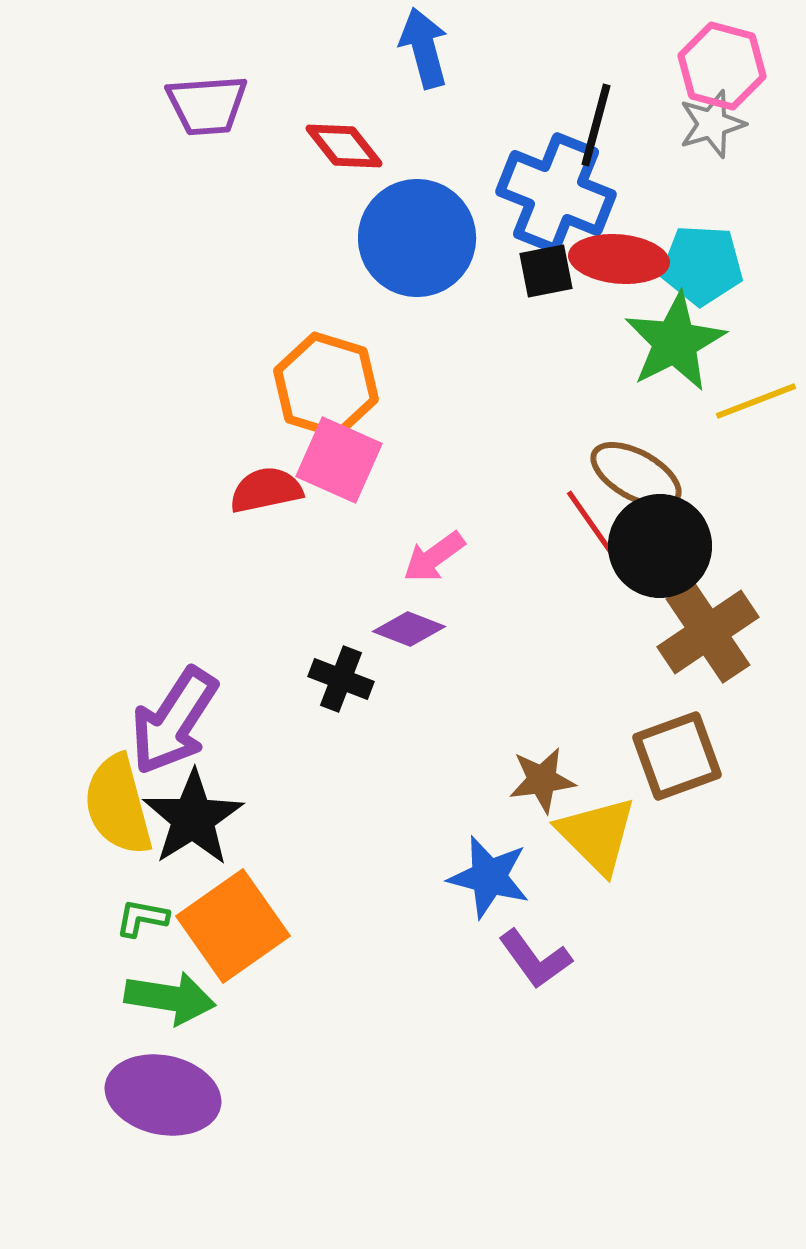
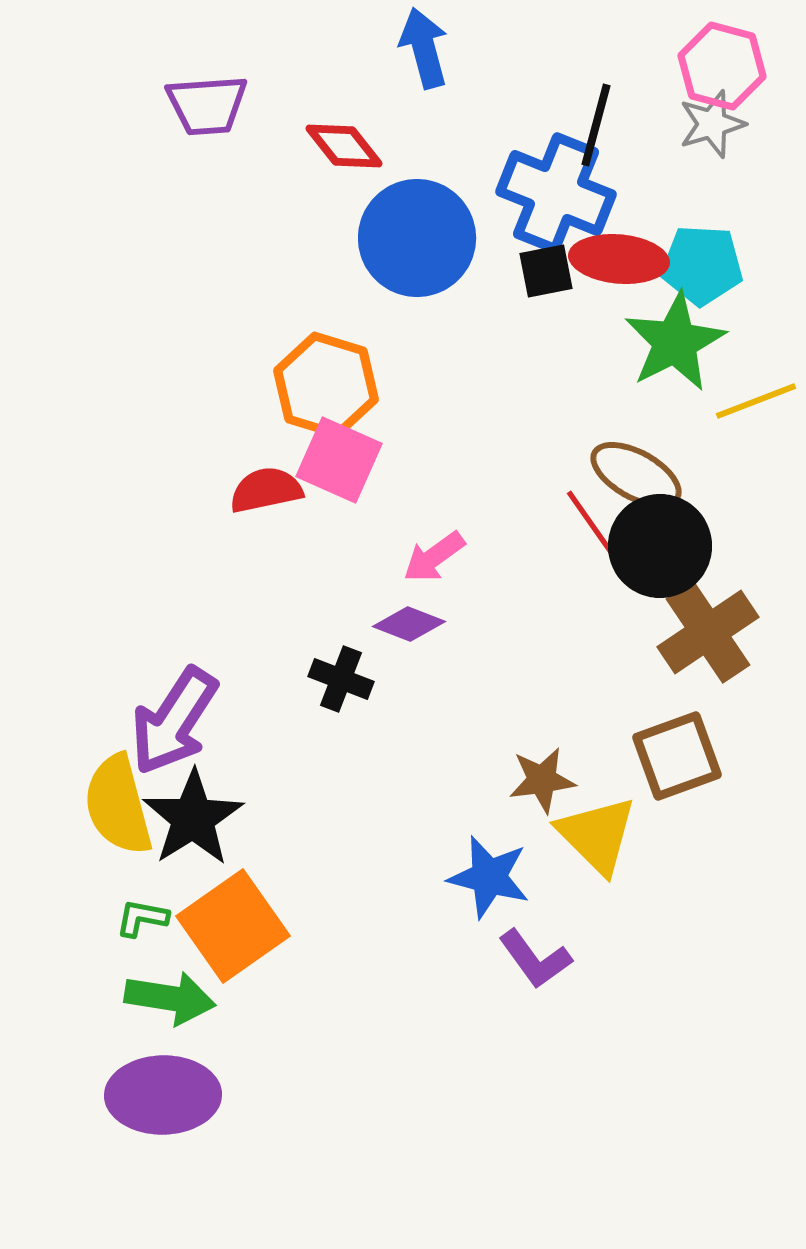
purple diamond: moved 5 px up
purple ellipse: rotated 13 degrees counterclockwise
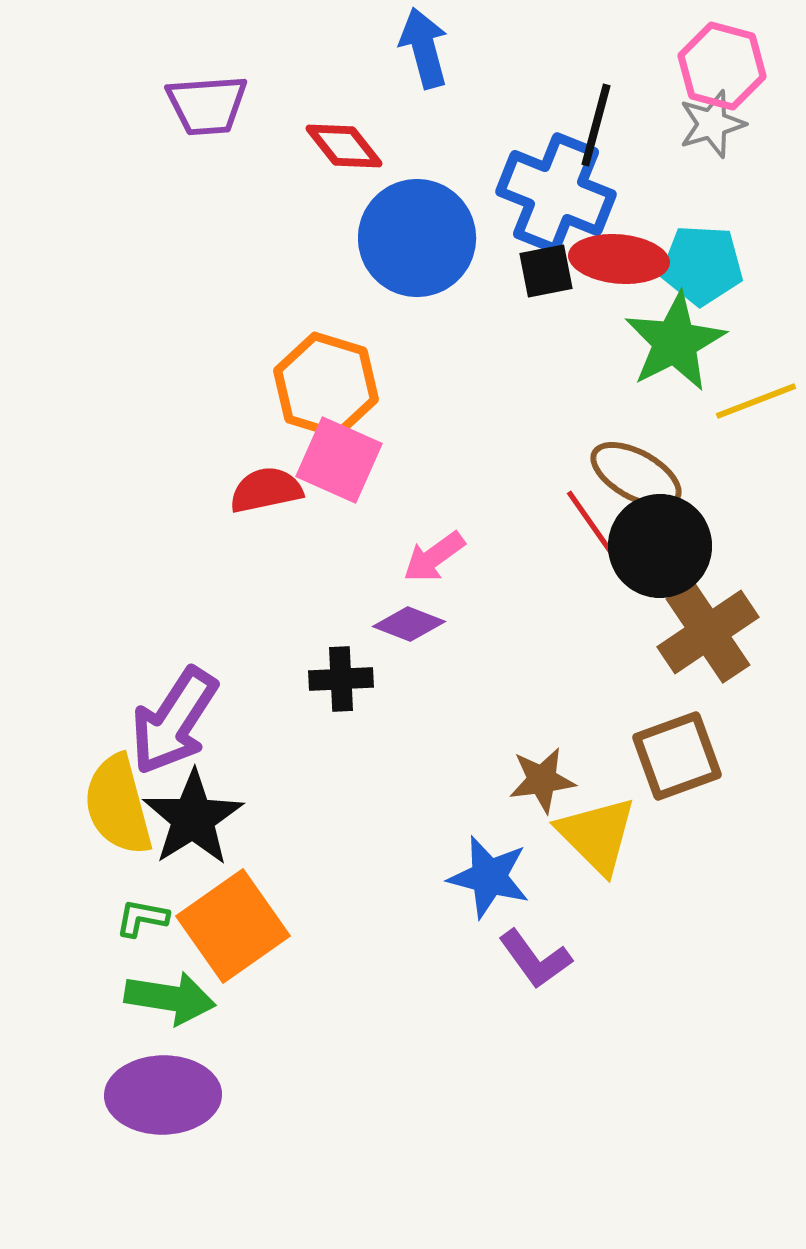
black cross: rotated 24 degrees counterclockwise
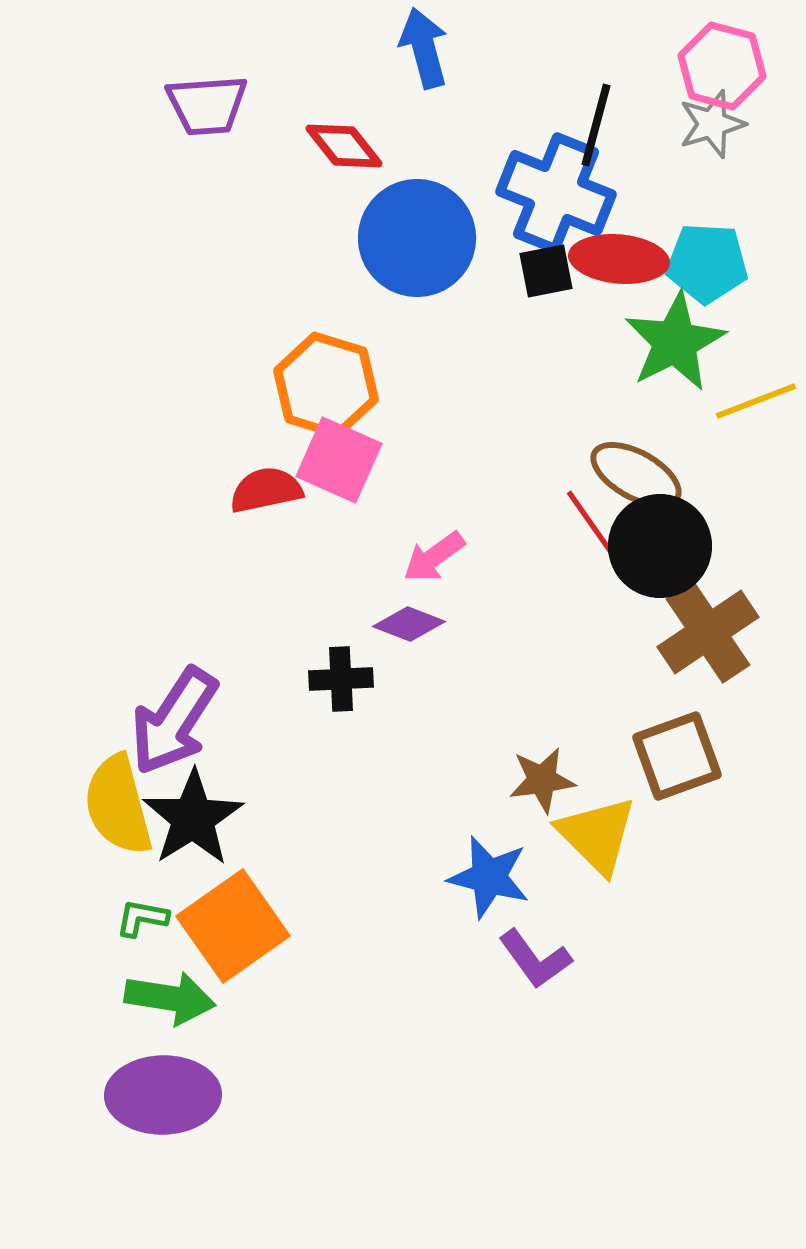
cyan pentagon: moved 5 px right, 2 px up
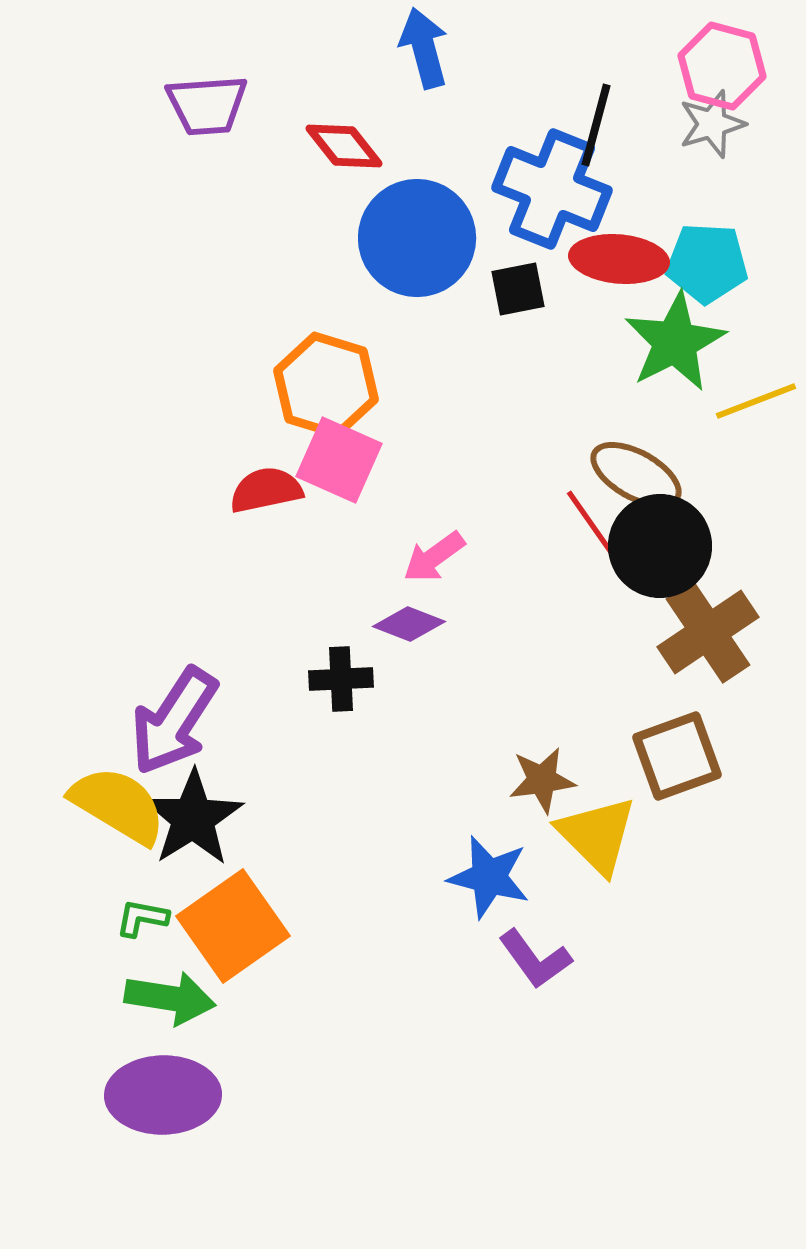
blue cross: moved 4 px left, 4 px up
black square: moved 28 px left, 18 px down
yellow semicircle: rotated 136 degrees clockwise
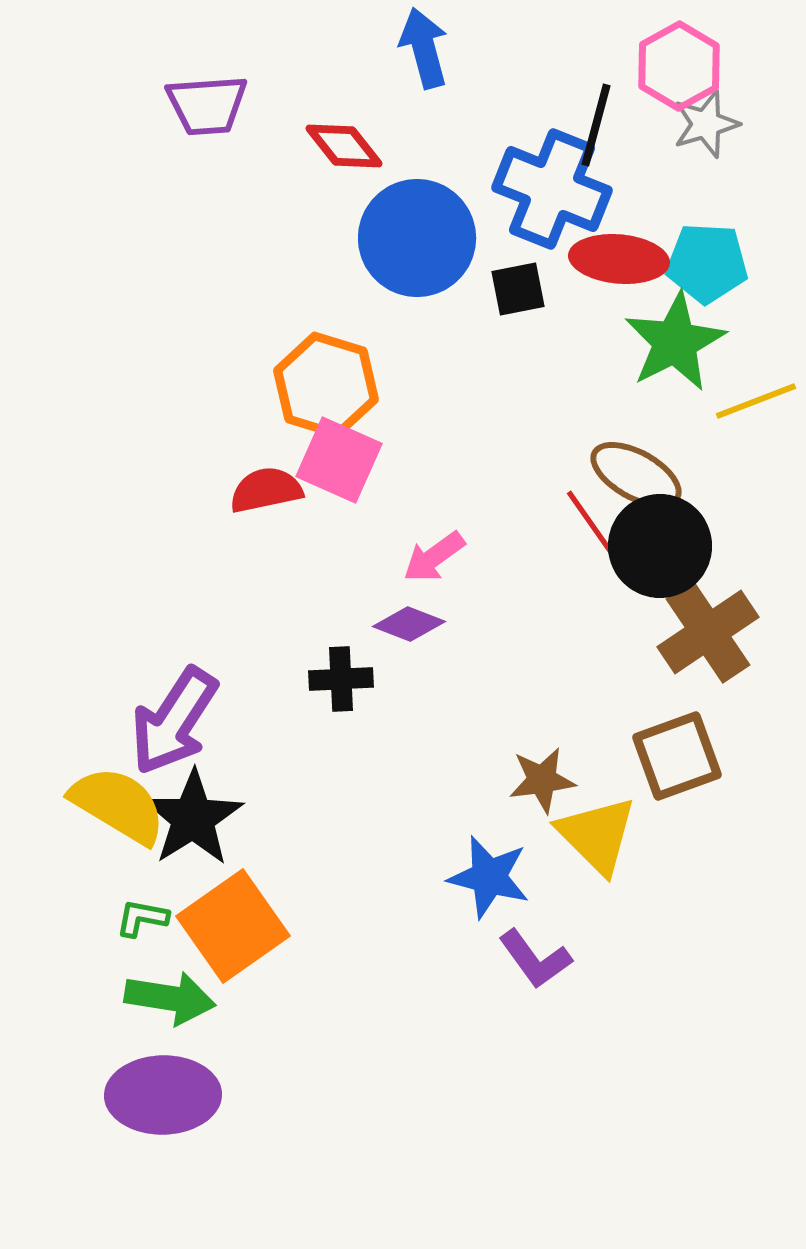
pink hexagon: moved 43 px left; rotated 16 degrees clockwise
gray star: moved 6 px left
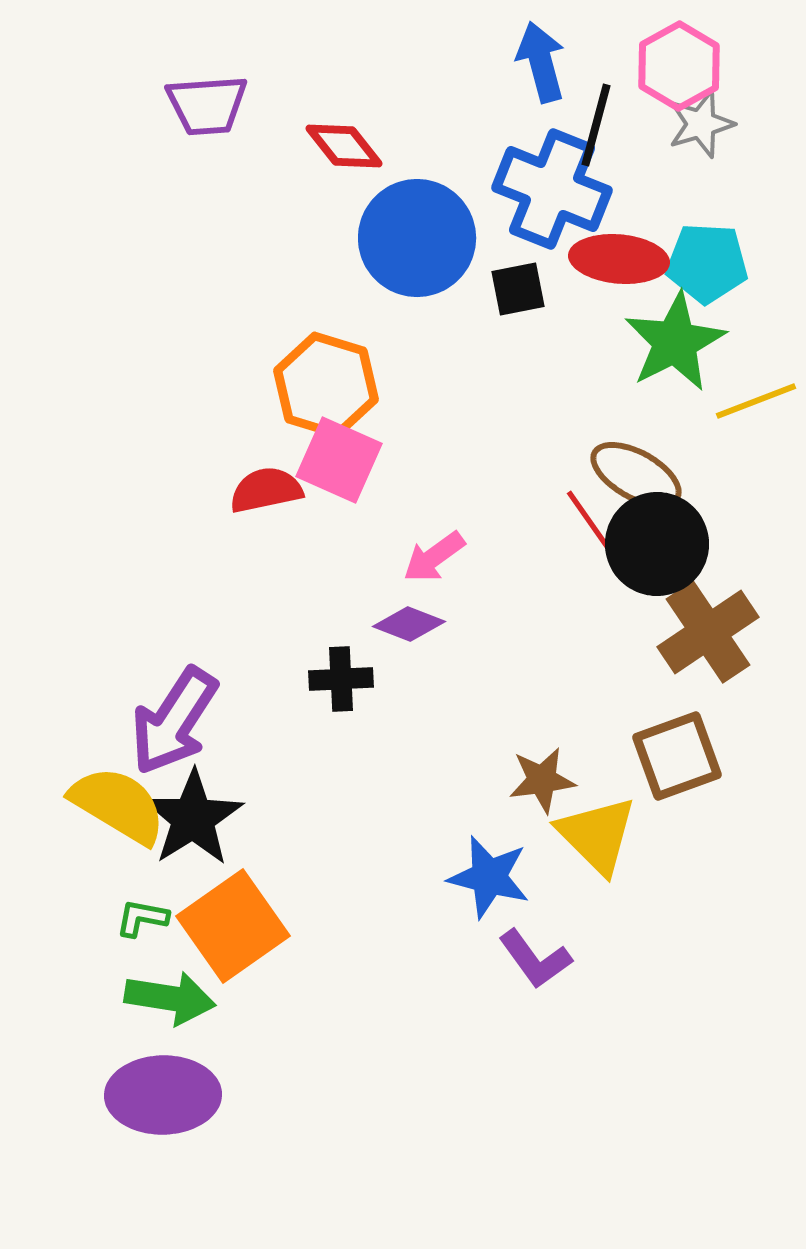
blue arrow: moved 117 px right, 14 px down
gray star: moved 5 px left
black circle: moved 3 px left, 2 px up
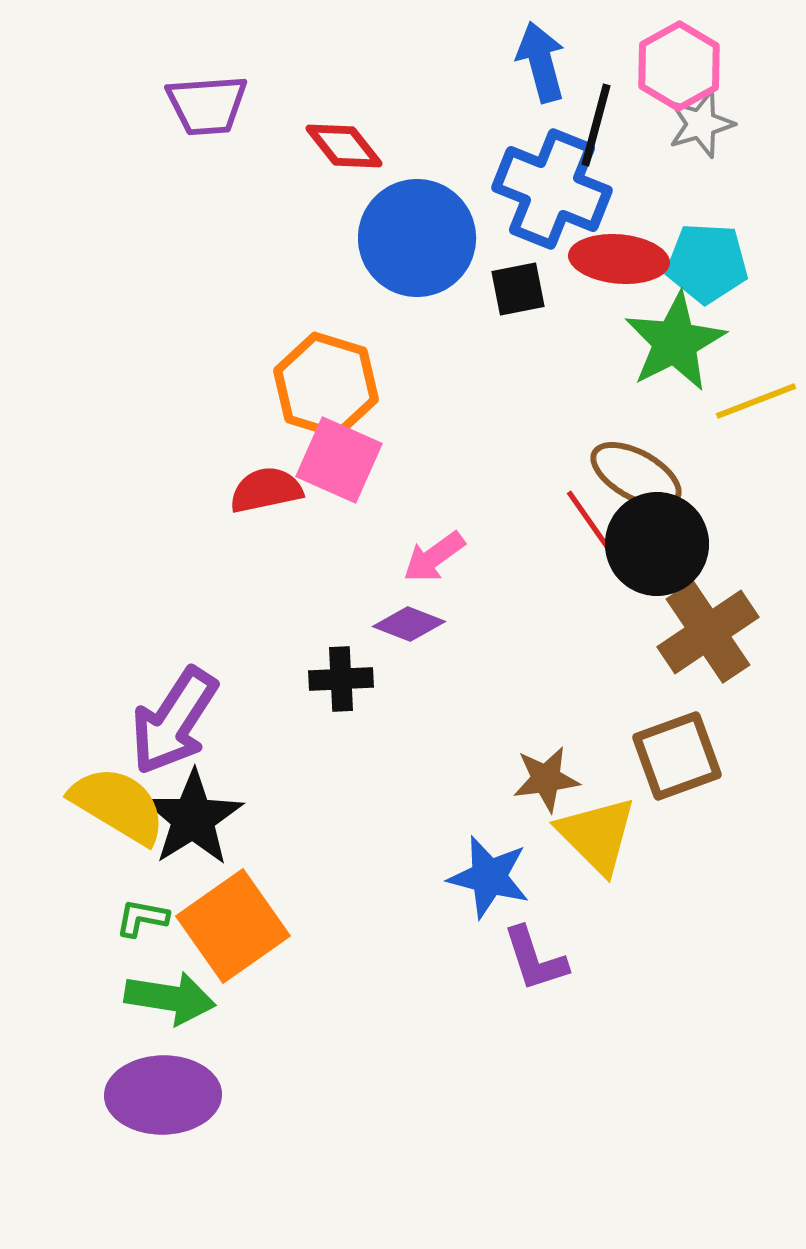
brown star: moved 4 px right, 1 px up
purple L-shape: rotated 18 degrees clockwise
